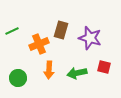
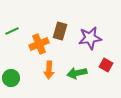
brown rectangle: moved 1 px left, 1 px down
purple star: rotated 25 degrees counterclockwise
red square: moved 2 px right, 2 px up; rotated 16 degrees clockwise
green circle: moved 7 px left
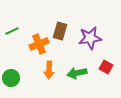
red square: moved 2 px down
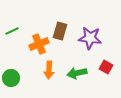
purple star: rotated 15 degrees clockwise
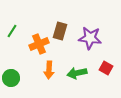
green line: rotated 32 degrees counterclockwise
red square: moved 1 px down
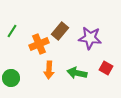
brown rectangle: rotated 24 degrees clockwise
green arrow: rotated 24 degrees clockwise
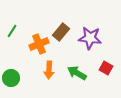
brown rectangle: moved 1 px right, 1 px down
green arrow: rotated 18 degrees clockwise
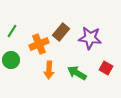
green circle: moved 18 px up
